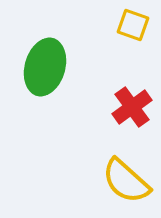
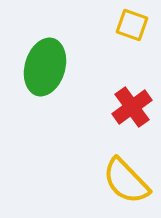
yellow square: moved 1 px left
yellow semicircle: rotated 4 degrees clockwise
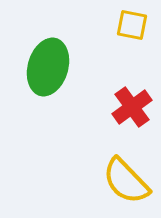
yellow square: rotated 8 degrees counterclockwise
green ellipse: moved 3 px right
